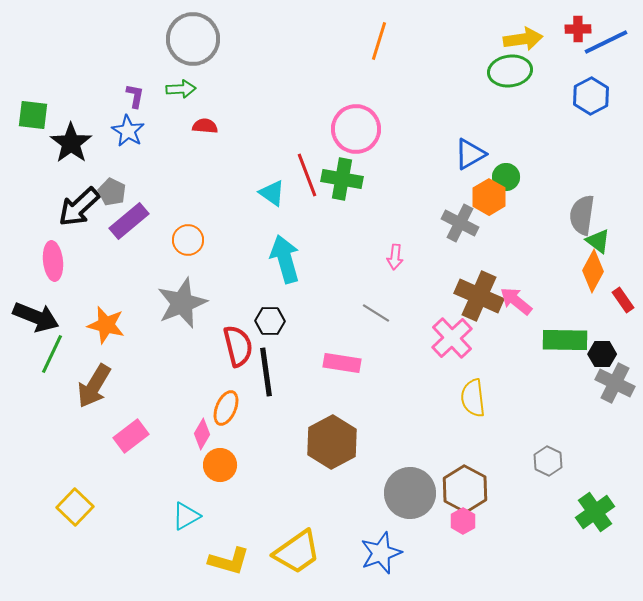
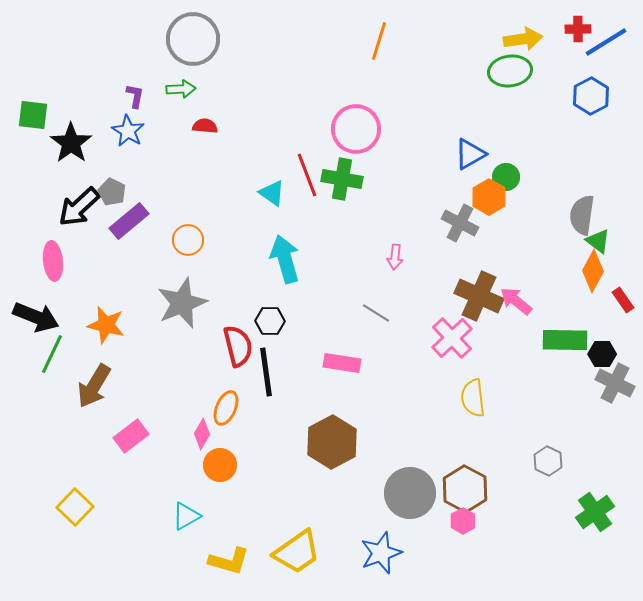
blue line at (606, 42): rotated 6 degrees counterclockwise
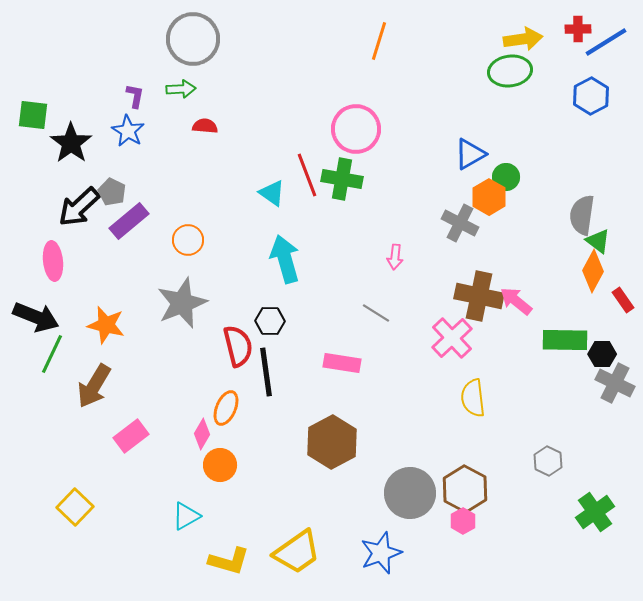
brown cross at (479, 296): rotated 12 degrees counterclockwise
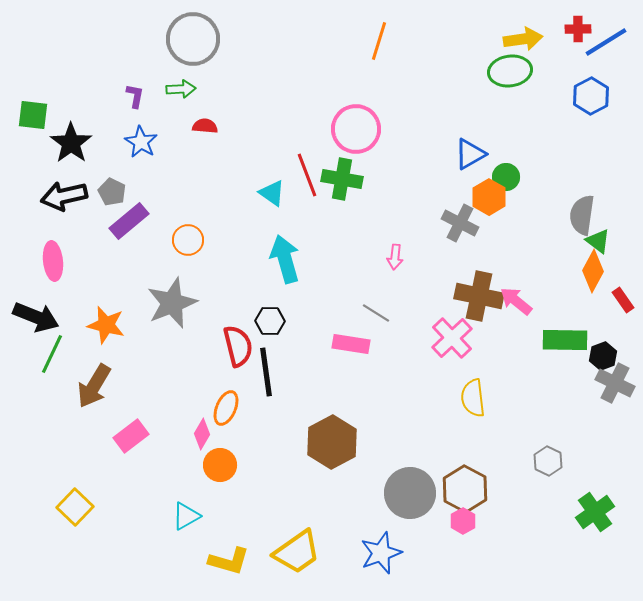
blue star at (128, 131): moved 13 px right, 11 px down
black arrow at (79, 207): moved 15 px left, 11 px up; rotated 30 degrees clockwise
gray star at (182, 303): moved 10 px left
black hexagon at (602, 354): moved 1 px right, 2 px down; rotated 20 degrees counterclockwise
pink rectangle at (342, 363): moved 9 px right, 19 px up
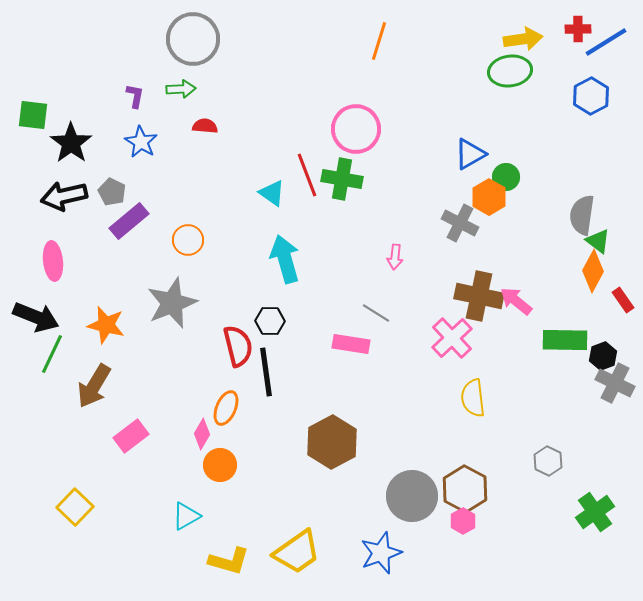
gray circle at (410, 493): moved 2 px right, 3 px down
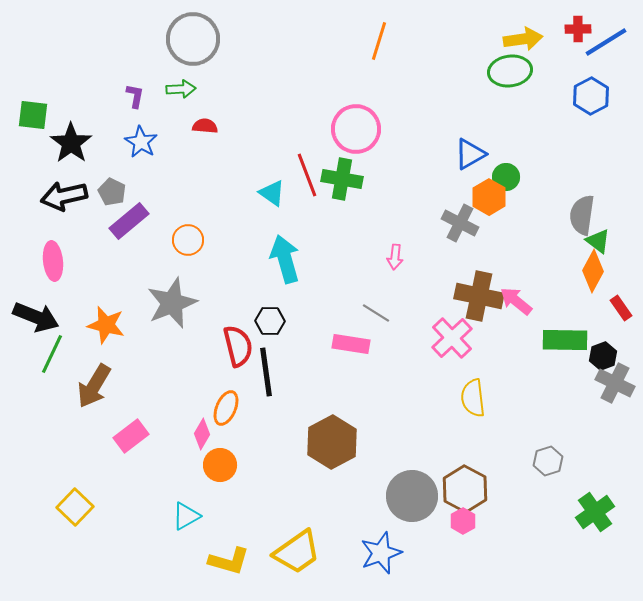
red rectangle at (623, 300): moved 2 px left, 8 px down
gray hexagon at (548, 461): rotated 16 degrees clockwise
